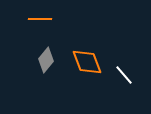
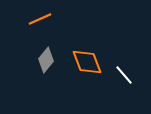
orange line: rotated 25 degrees counterclockwise
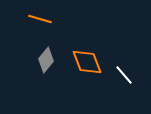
orange line: rotated 40 degrees clockwise
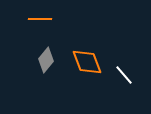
orange line: rotated 15 degrees counterclockwise
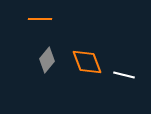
gray diamond: moved 1 px right
white line: rotated 35 degrees counterclockwise
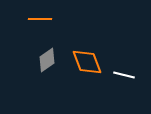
gray diamond: rotated 15 degrees clockwise
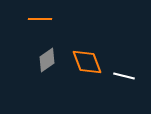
white line: moved 1 px down
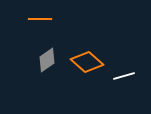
orange diamond: rotated 28 degrees counterclockwise
white line: rotated 30 degrees counterclockwise
